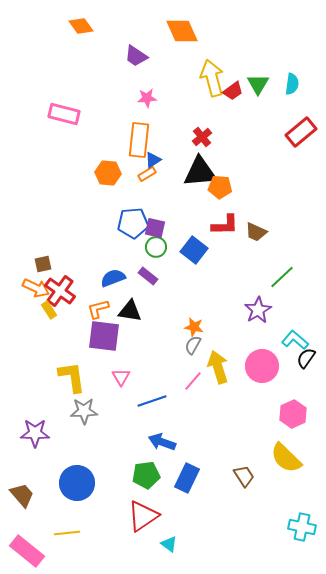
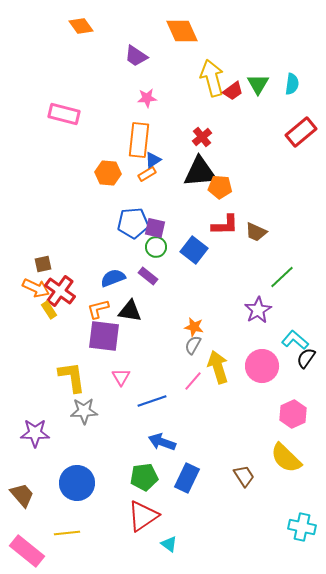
green pentagon at (146, 475): moved 2 px left, 2 px down
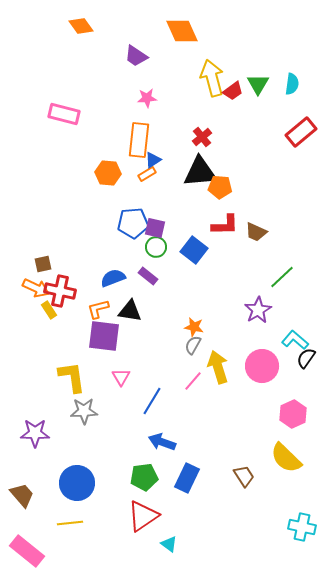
red cross at (60, 291): rotated 24 degrees counterclockwise
blue line at (152, 401): rotated 40 degrees counterclockwise
yellow line at (67, 533): moved 3 px right, 10 px up
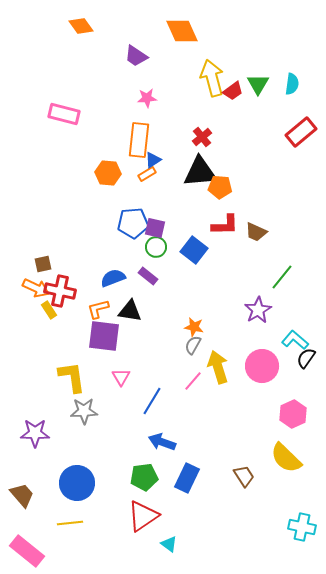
green line at (282, 277): rotated 8 degrees counterclockwise
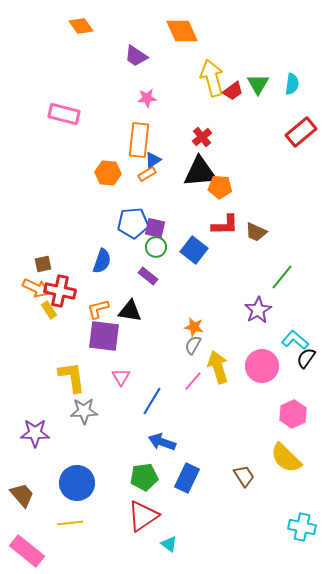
blue semicircle at (113, 278): moved 11 px left, 17 px up; rotated 130 degrees clockwise
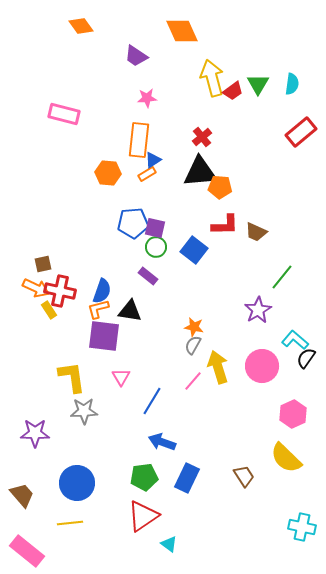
blue semicircle at (102, 261): moved 30 px down
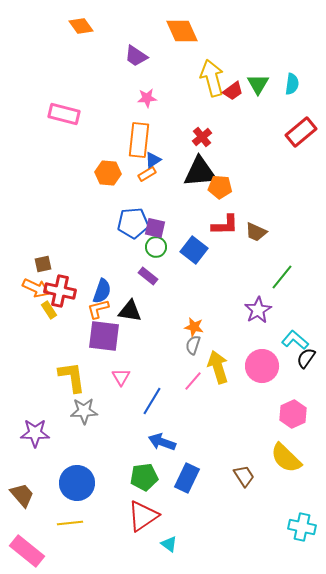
gray semicircle at (193, 345): rotated 12 degrees counterclockwise
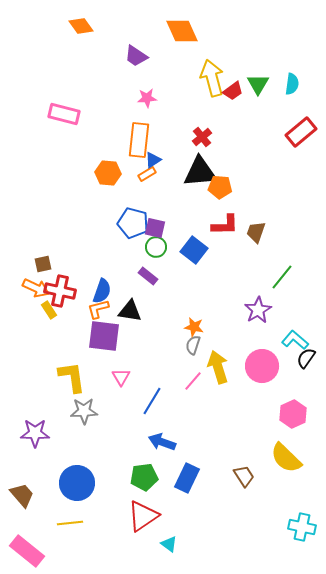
blue pentagon at (133, 223): rotated 20 degrees clockwise
brown trapezoid at (256, 232): rotated 85 degrees clockwise
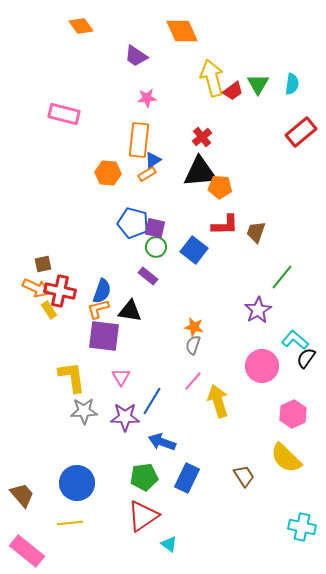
yellow arrow at (218, 367): moved 34 px down
purple star at (35, 433): moved 90 px right, 16 px up
